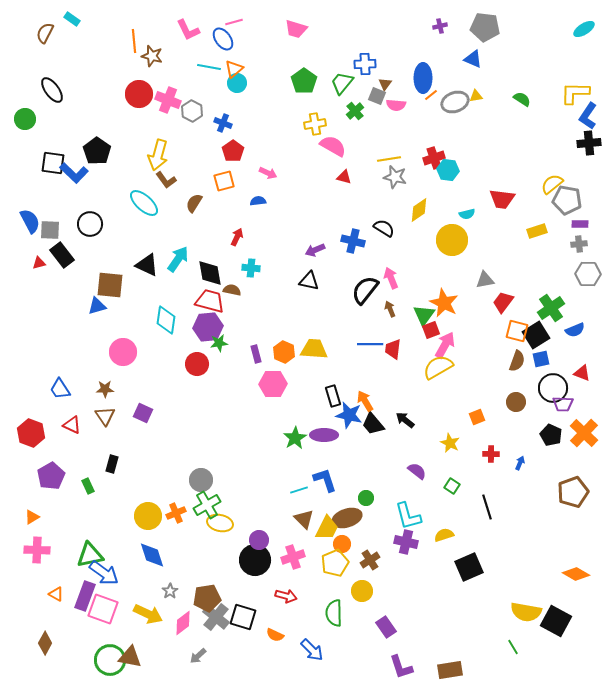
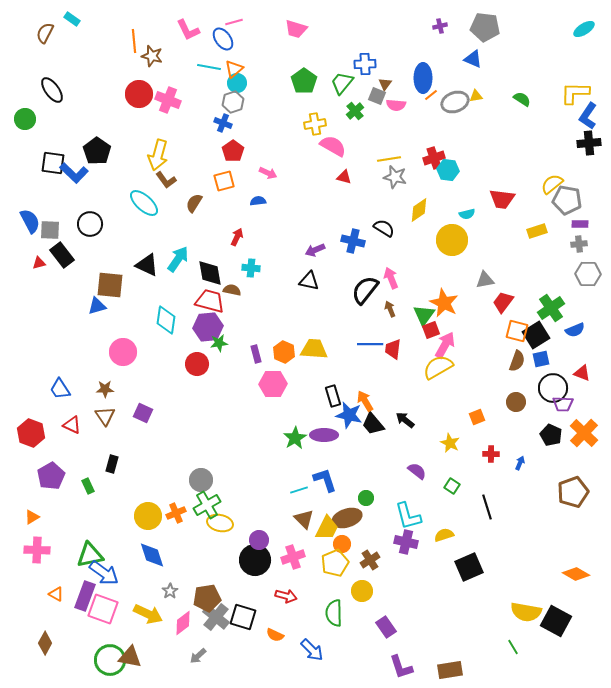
gray hexagon at (192, 111): moved 41 px right, 9 px up; rotated 15 degrees clockwise
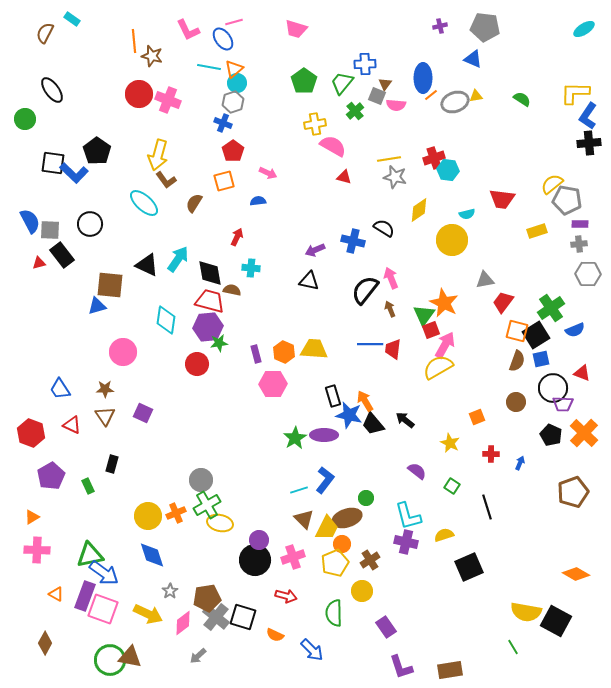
blue L-shape at (325, 480): rotated 56 degrees clockwise
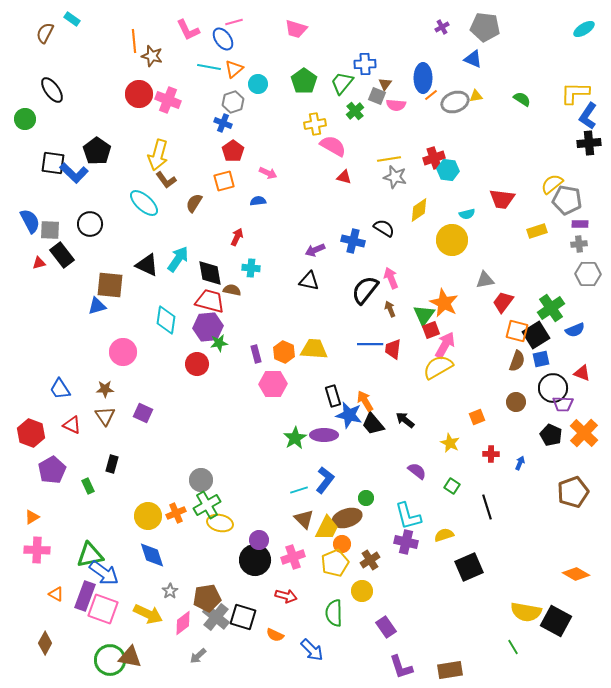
purple cross at (440, 26): moved 2 px right, 1 px down; rotated 16 degrees counterclockwise
cyan circle at (237, 83): moved 21 px right, 1 px down
purple pentagon at (51, 476): moved 1 px right, 6 px up
